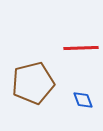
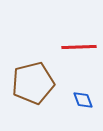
red line: moved 2 px left, 1 px up
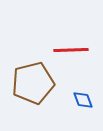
red line: moved 8 px left, 3 px down
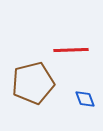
blue diamond: moved 2 px right, 1 px up
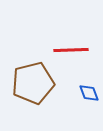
blue diamond: moved 4 px right, 6 px up
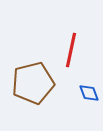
red line: rotated 76 degrees counterclockwise
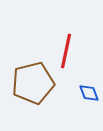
red line: moved 5 px left, 1 px down
